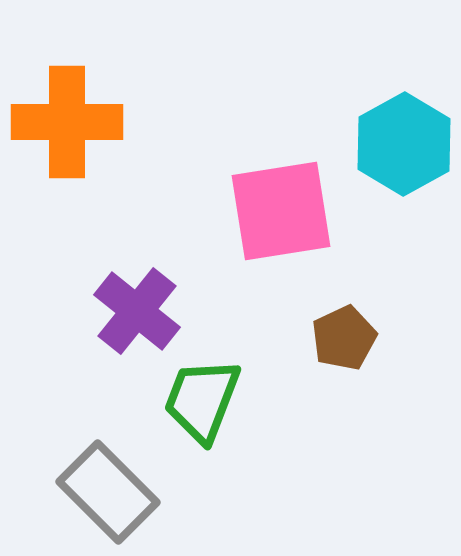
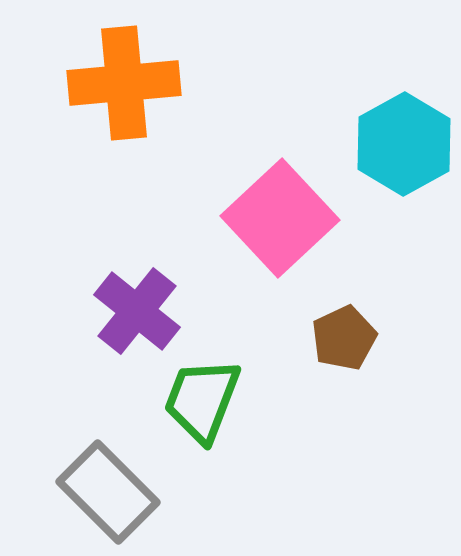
orange cross: moved 57 px right, 39 px up; rotated 5 degrees counterclockwise
pink square: moved 1 px left, 7 px down; rotated 34 degrees counterclockwise
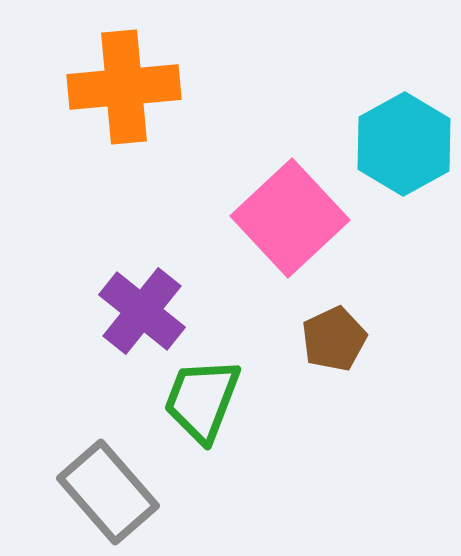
orange cross: moved 4 px down
pink square: moved 10 px right
purple cross: moved 5 px right
brown pentagon: moved 10 px left, 1 px down
gray rectangle: rotated 4 degrees clockwise
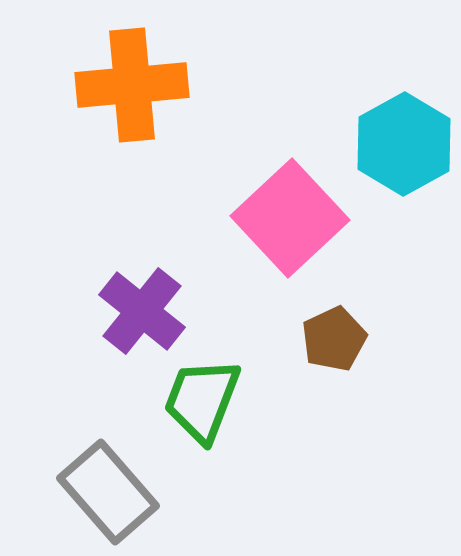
orange cross: moved 8 px right, 2 px up
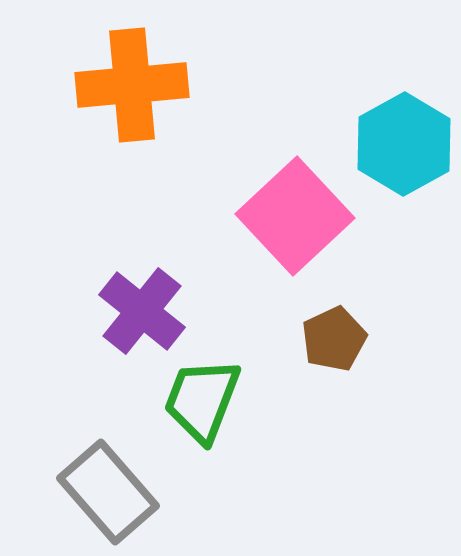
pink square: moved 5 px right, 2 px up
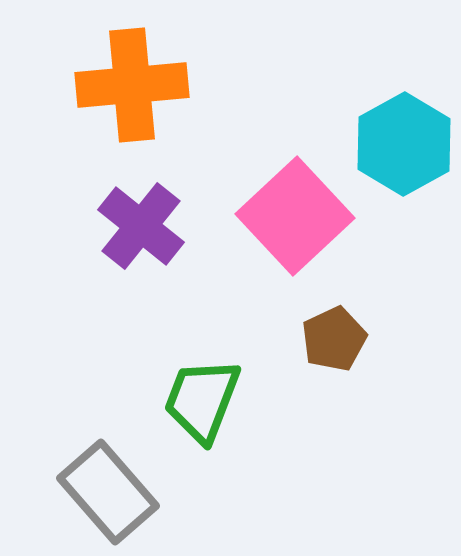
purple cross: moved 1 px left, 85 px up
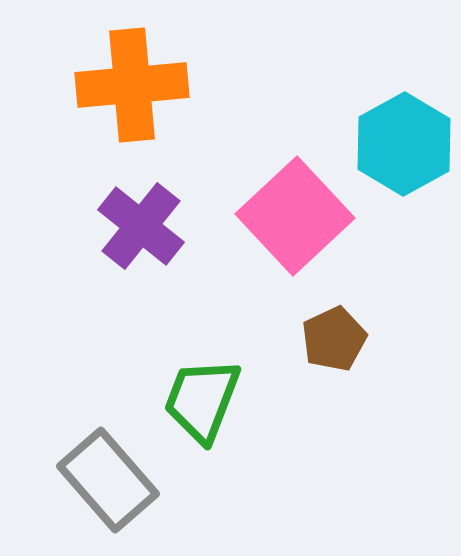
gray rectangle: moved 12 px up
